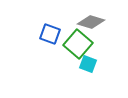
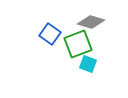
blue square: rotated 15 degrees clockwise
green square: rotated 28 degrees clockwise
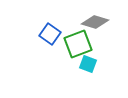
gray diamond: moved 4 px right
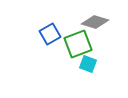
blue square: rotated 25 degrees clockwise
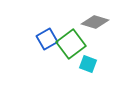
blue square: moved 3 px left, 5 px down
green square: moved 7 px left; rotated 16 degrees counterclockwise
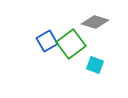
blue square: moved 2 px down
cyan square: moved 7 px right, 1 px down
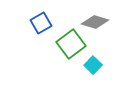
blue square: moved 6 px left, 18 px up
cyan square: moved 2 px left; rotated 24 degrees clockwise
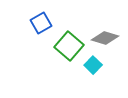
gray diamond: moved 10 px right, 16 px down
green square: moved 2 px left, 2 px down; rotated 12 degrees counterclockwise
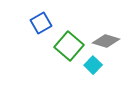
gray diamond: moved 1 px right, 3 px down
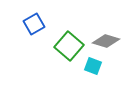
blue square: moved 7 px left, 1 px down
cyan square: moved 1 px down; rotated 24 degrees counterclockwise
